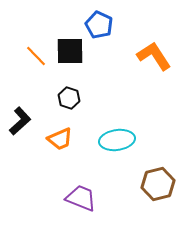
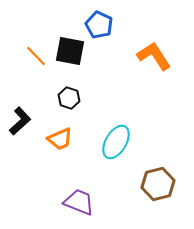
black square: rotated 12 degrees clockwise
cyan ellipse: moved 1 px left, 2 px down; rotated 52 degrees counterclockwise
purple trapezoid: moved 2 px left, 4 px down
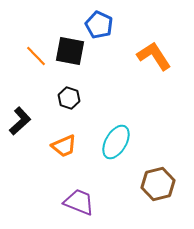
orange trapezoid: moved 4 px right, 7 px down
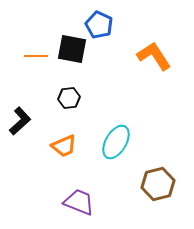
black square: moved 2 px right, 2 px up
orange line: rotated 45 degrees counterclockwise
black hexagon: rotated 25 degrees counterclockwise
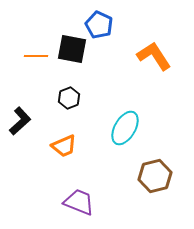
black hexagon: rotated 15 degrees counterclockwise
cyan ellipse: moved 9 px right, 14 px up
brown hexagon: moved 3 px left, 8 px up
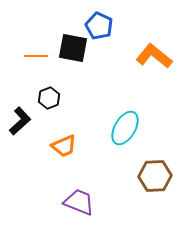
blue pentagon: moved 1 px down
black square: moved 1 px right, 1 px up
orange L-shape: rotated 18 degrees counterclockwise
black hexagon: moved 20 px left
brown hexagon: rotated 12 degrees clockwise
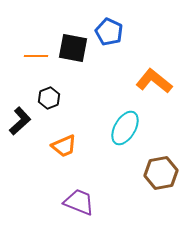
blue pentagon: moved 10 px right, 6 px down
orange L-shape: moved 25 px down
brown hexagon: moved 6 px right, 3 px up; rotated 8 degrees counterclockwise
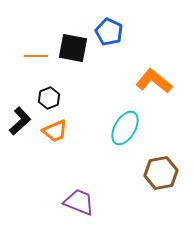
orange trapezoid: moved 9 px left, 15 px up
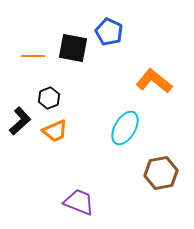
orange line: moved 3 px left
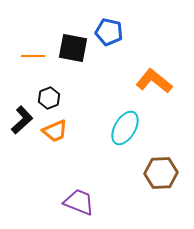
blue pentagon: rotated 12 degrees counterclockwise
black L-shape: moved 2 px right, 1 px up
brown hexagon: rotated 8 degrees clockwise
